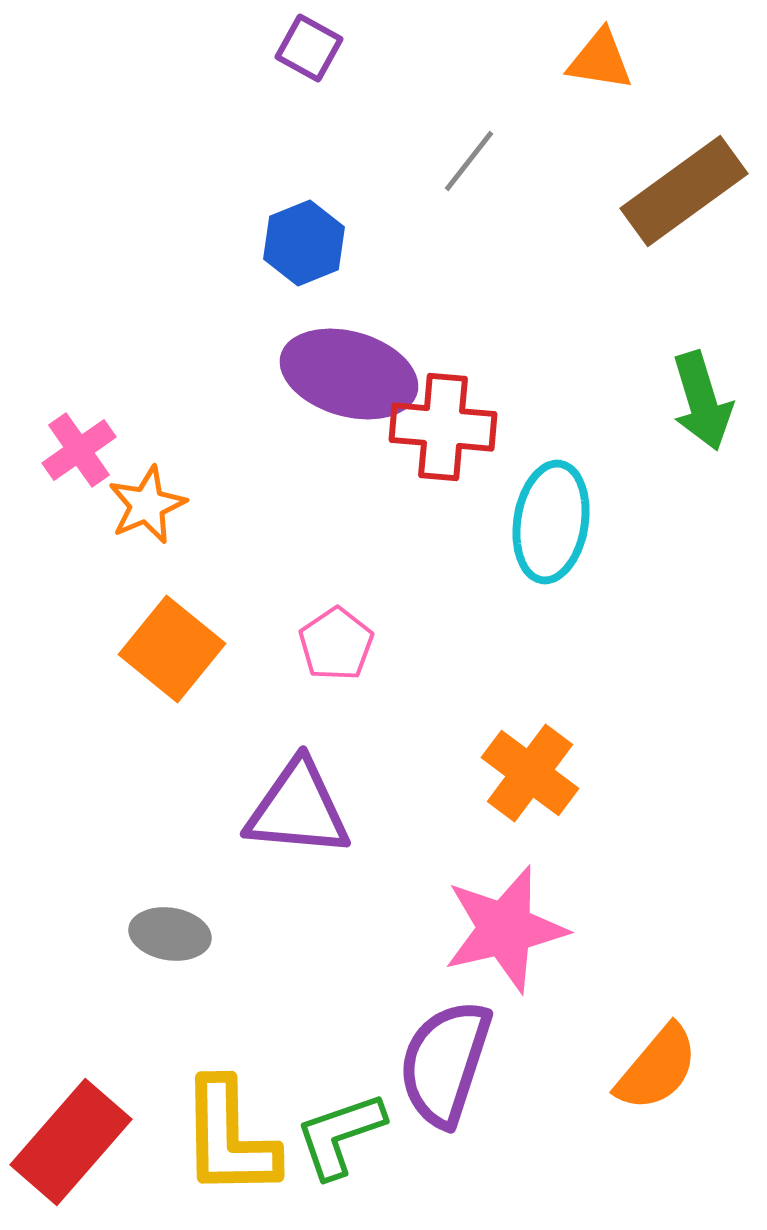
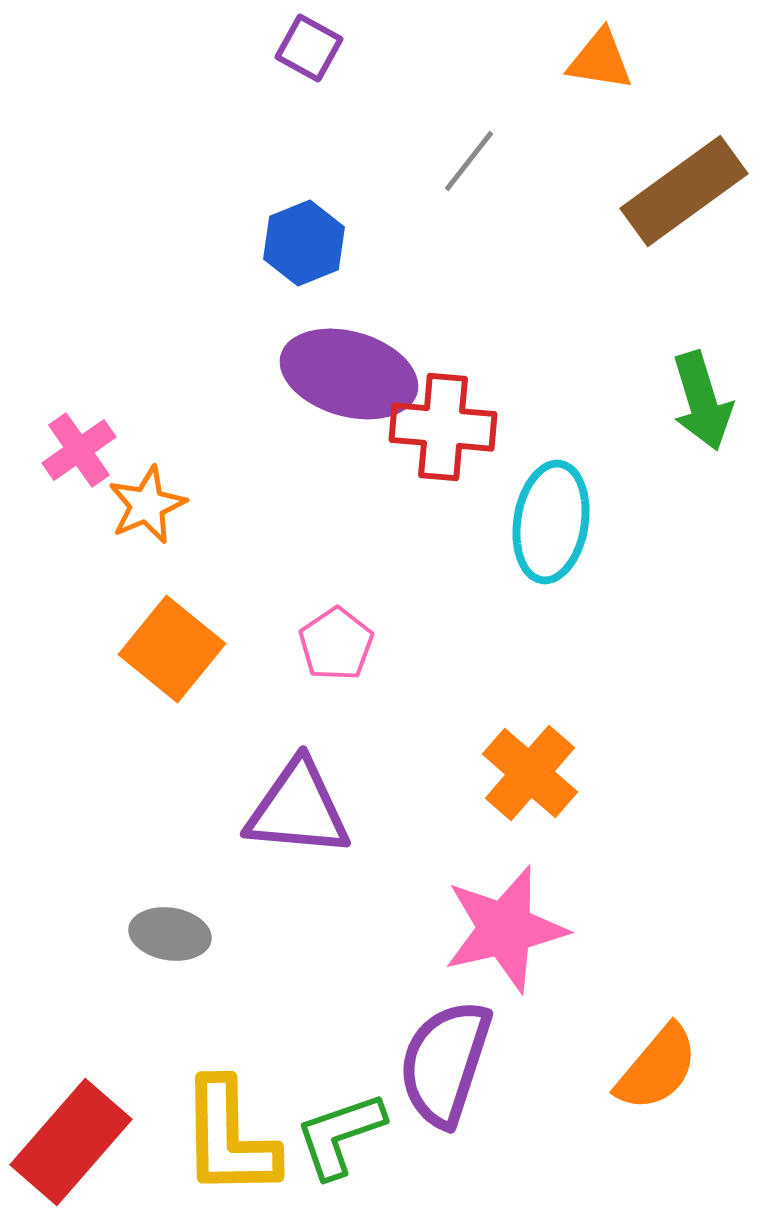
orange cross: rotated 4 degrees clockwise
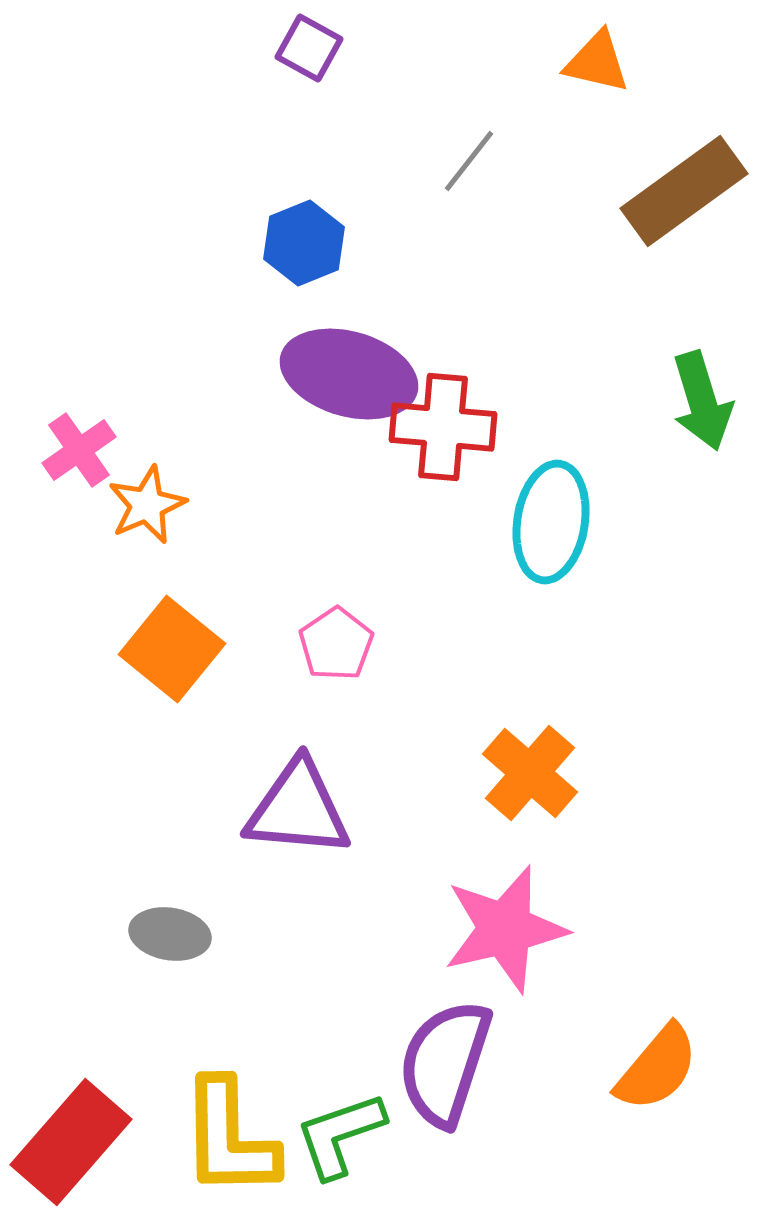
orange triangle: moved 3 px left, 2 px down; rotated 4 degrees clockwise
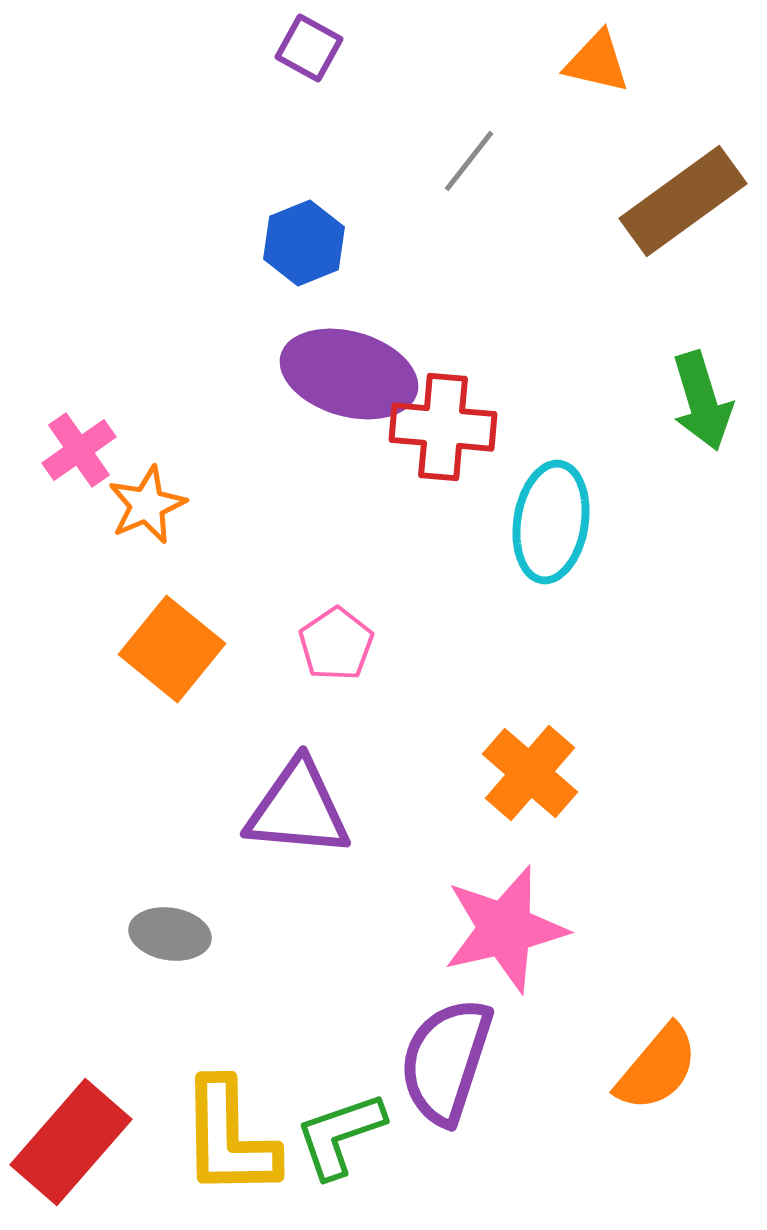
brown rectangle: moved 1 px left, 10 px down
purple semicircle: moved 1 px right, 2 px up
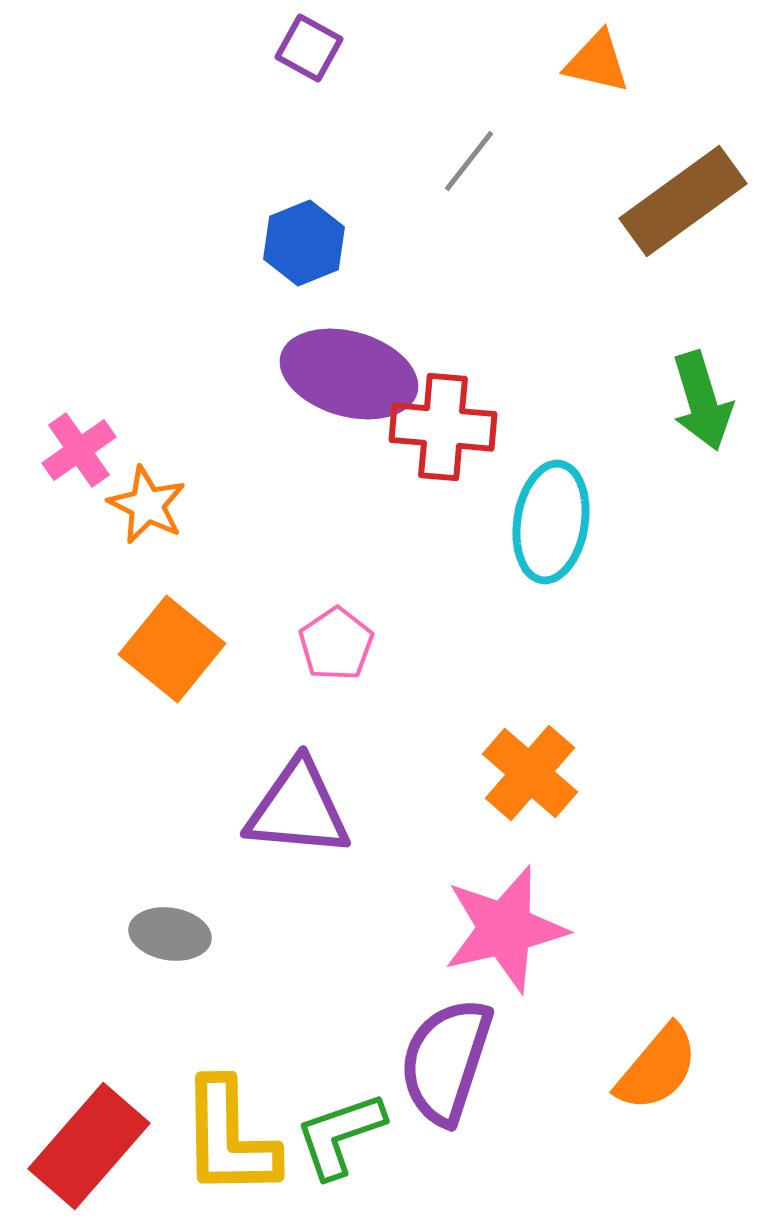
orange star: rotated 22 degrees counterclockwise
red rectangle: moved 18 px right, 4 px down
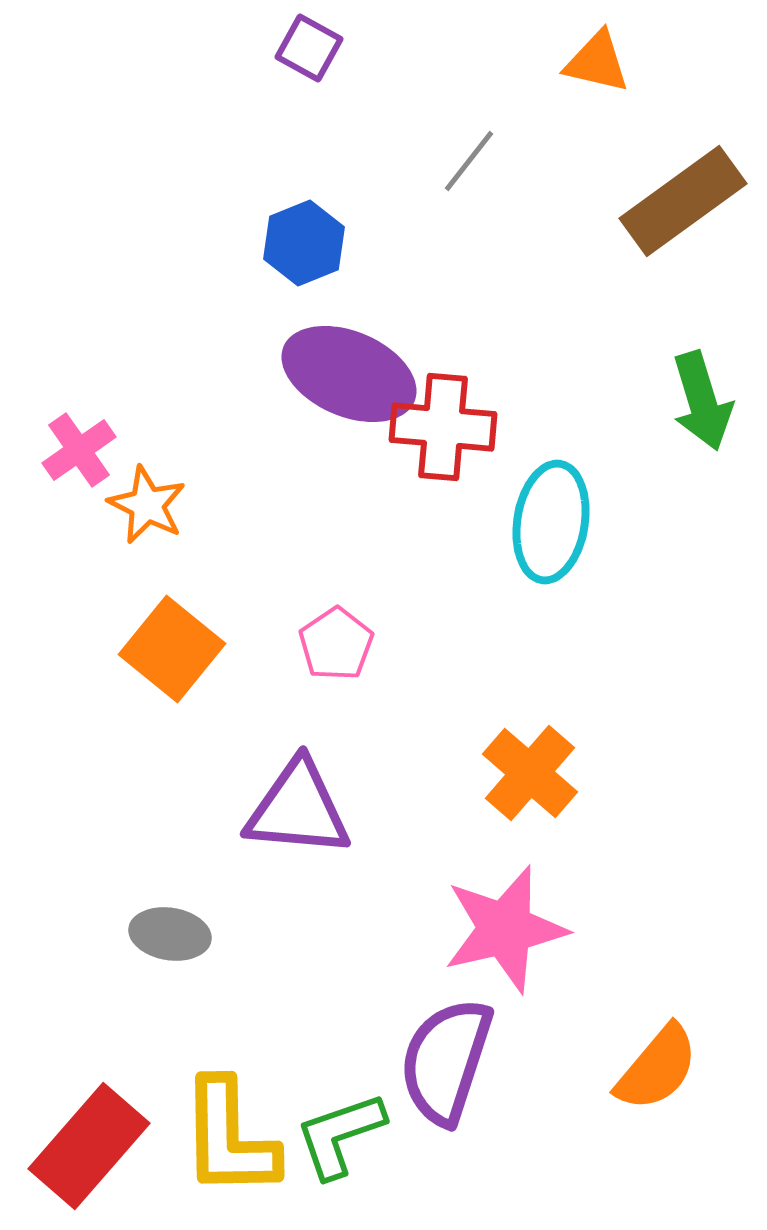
purple ellipse: rotated 7 degrees clockwise
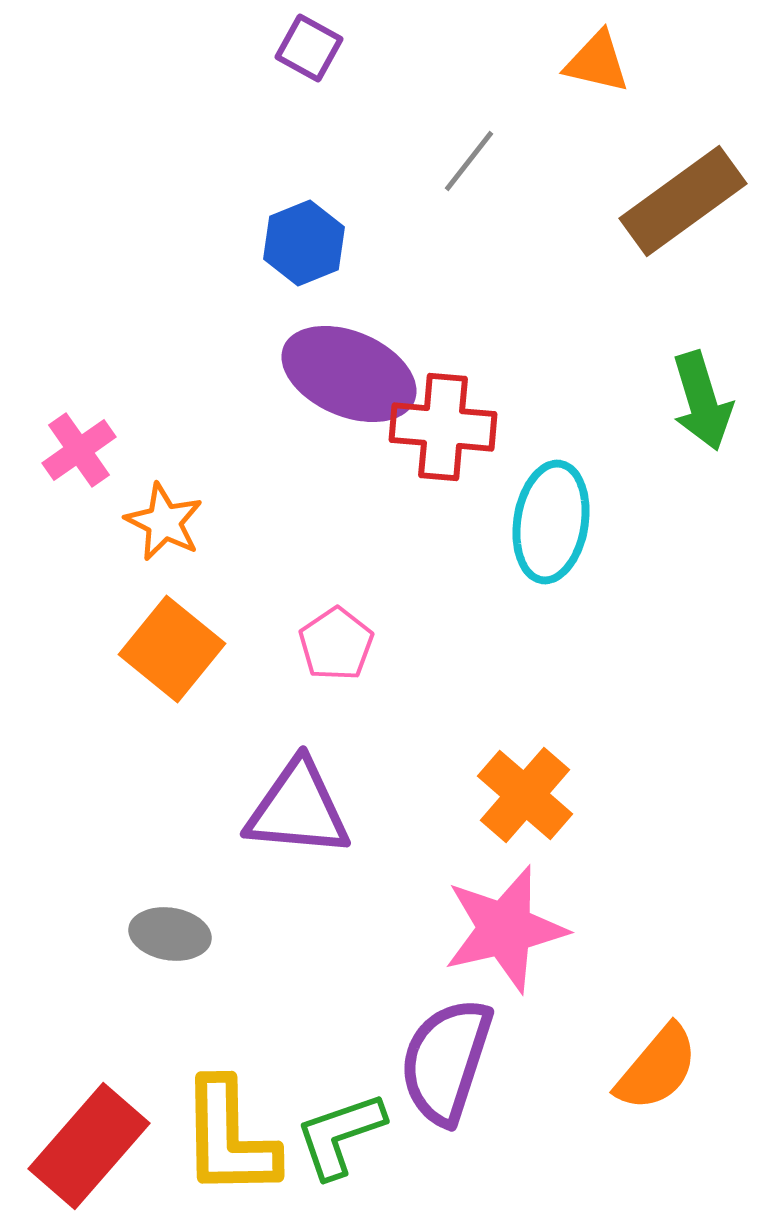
orange star: moved 17 px right, 17 px down
orange cross: moved 5 px left, 22 px down
